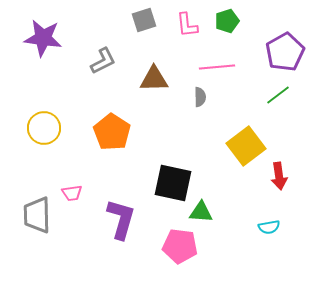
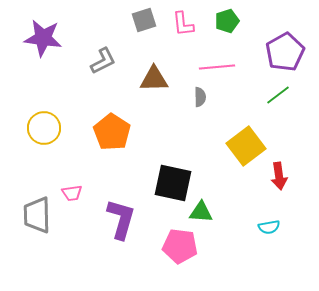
pink L-shape: moved 4 px left, 1 px up
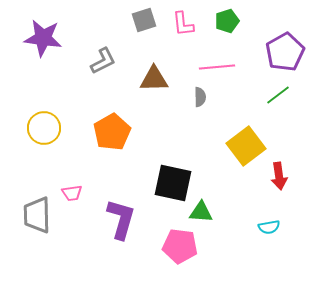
orange pentagon: rotated 9 degrees clockwise
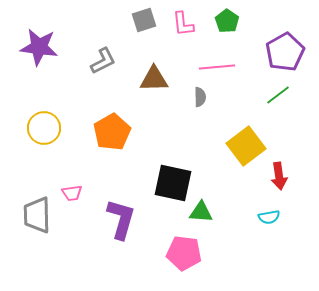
green pentagon: rotated 20 degrees counterclockwise
purple star: moved 4 px left, 9 px down
cyan semicircle: moved 10 px up
pink pentagon: moved 4 px right, 7 px down
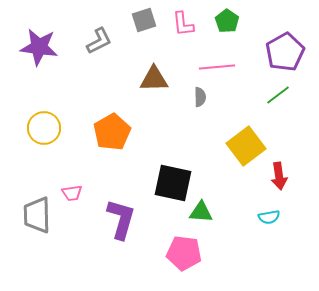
gray L-shape: moved 4 px left, 20 px up
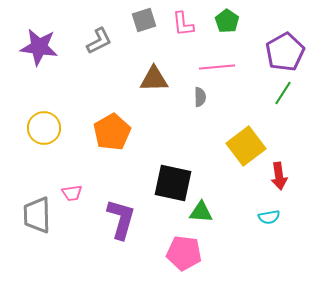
green line: moved 5 px right, 2 px up; rotated 20 degrees counterclockwise
